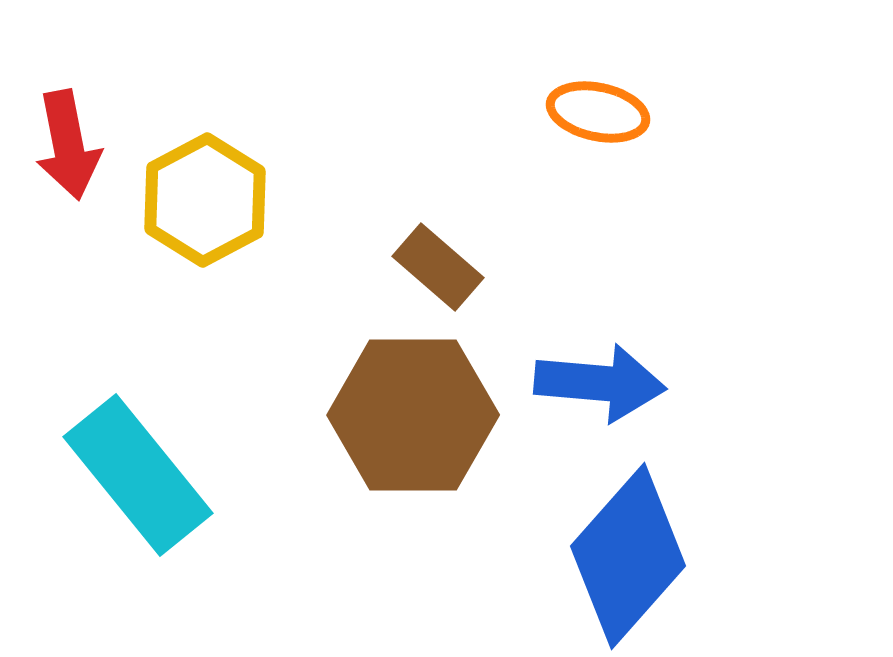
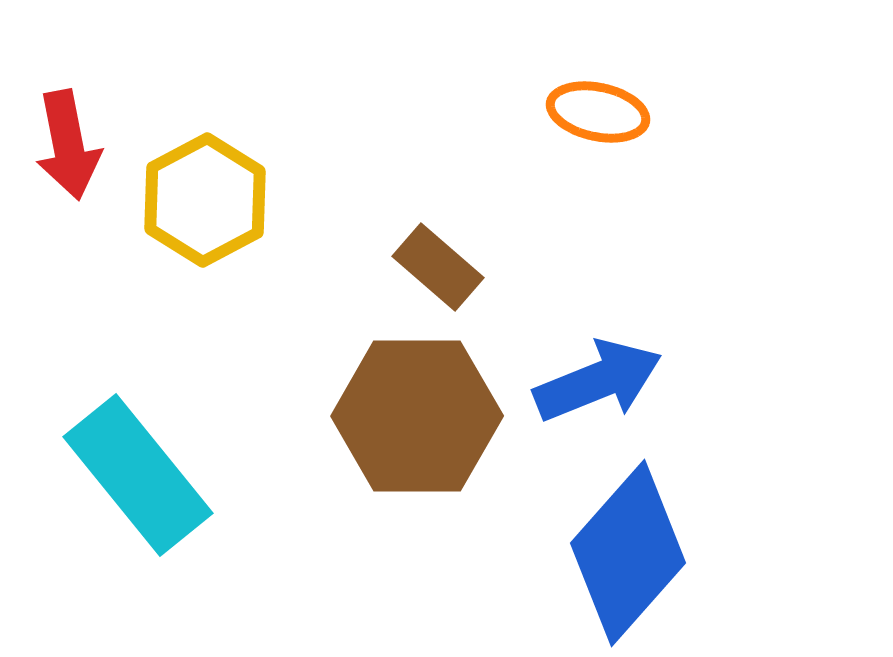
blue arrow: moved 2 px left, 2 px up; rotated 27 degrees counterclockwise
brown hexagon: moved 4 px right, 1 px down
blue diamond: moved 3 px up
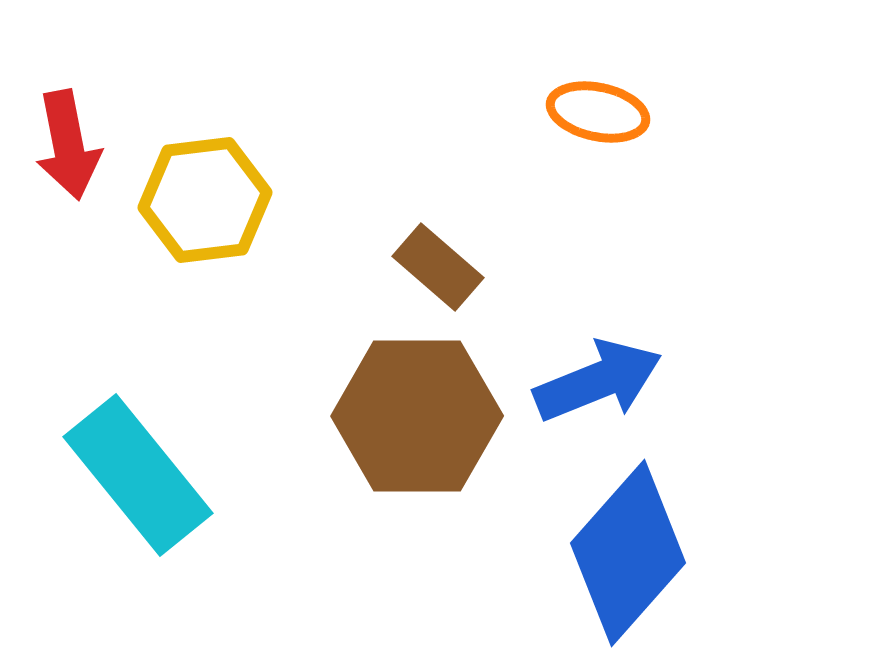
yellow hexagon: rotated 21 degrees clockwise
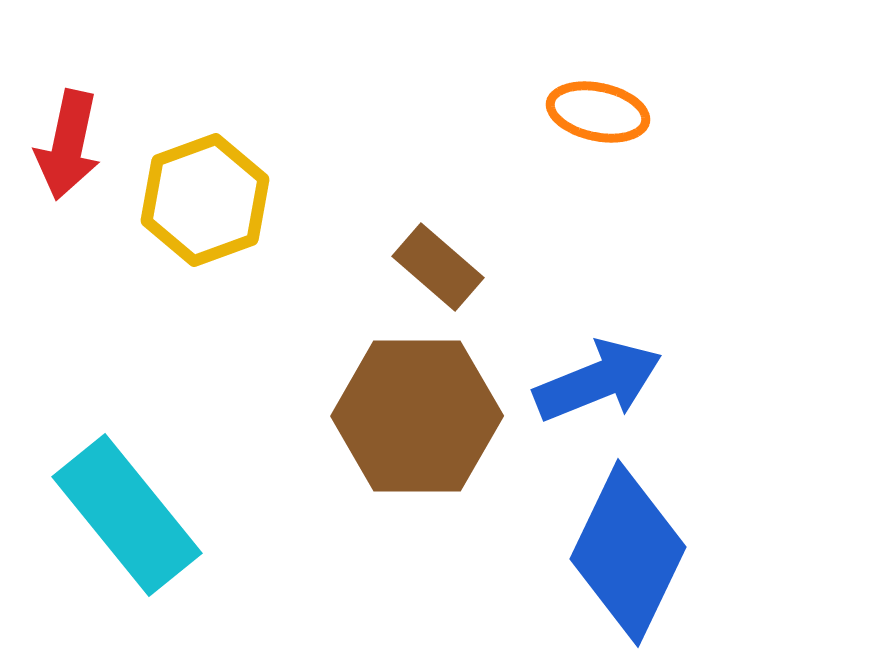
red arrow: rotated 23 degrees clockwise
yellow hexagon: rotated 13 degrees counterclockwise
cyan rectangle: moved 11 px left, 40 px down
blue diamond: rotated 16 degrees counterclockwise
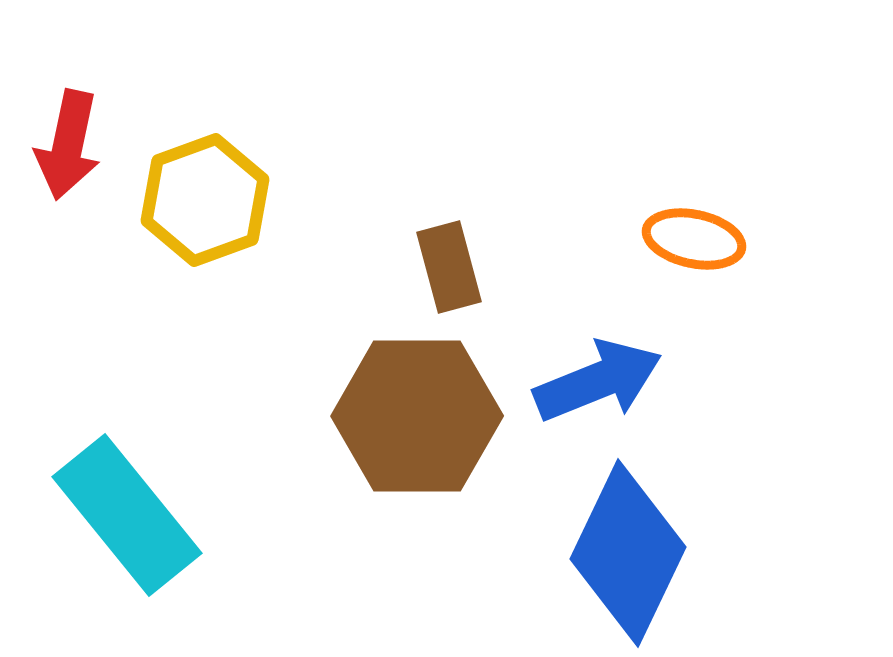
orange ellipse: moved 96 px right, 127 px down
brown rectangle: moved 11 px right; rotated 34 degrees clockwise
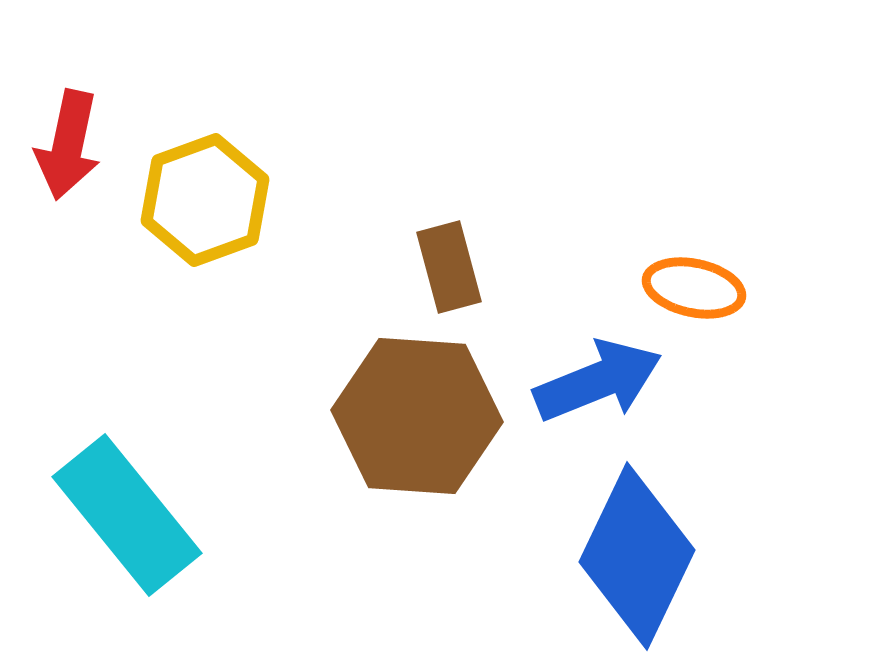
orange ellipse: moved 49 px down
brown hexagon: rotated 4 degrees clockwise
blue diamond: moved 9 px right, 3 px down
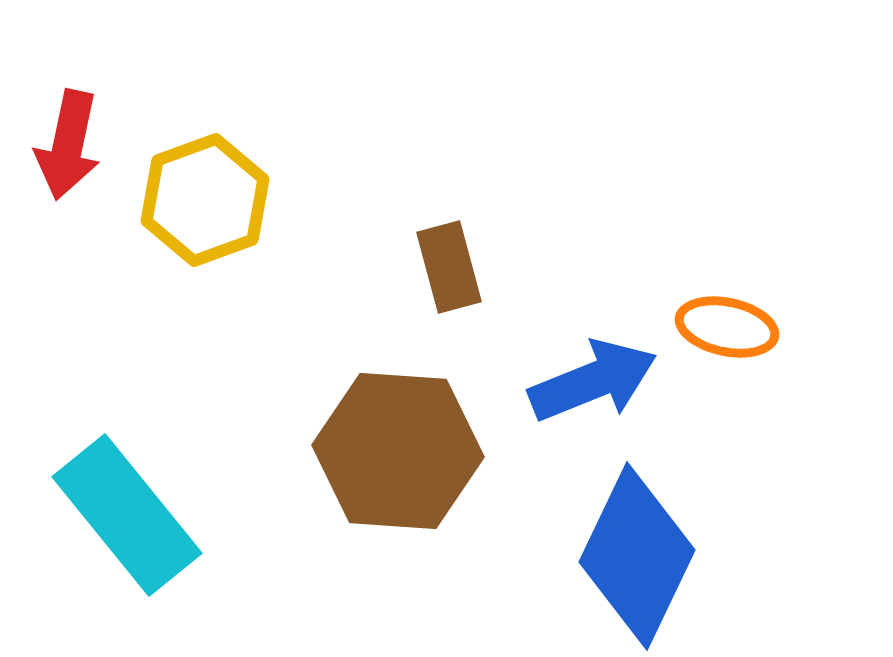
orange ellipse: moved 33 px right, 39 px down
blue arrow: moved 5 px left
brown hexagon: moved 19 px left, 35 px down
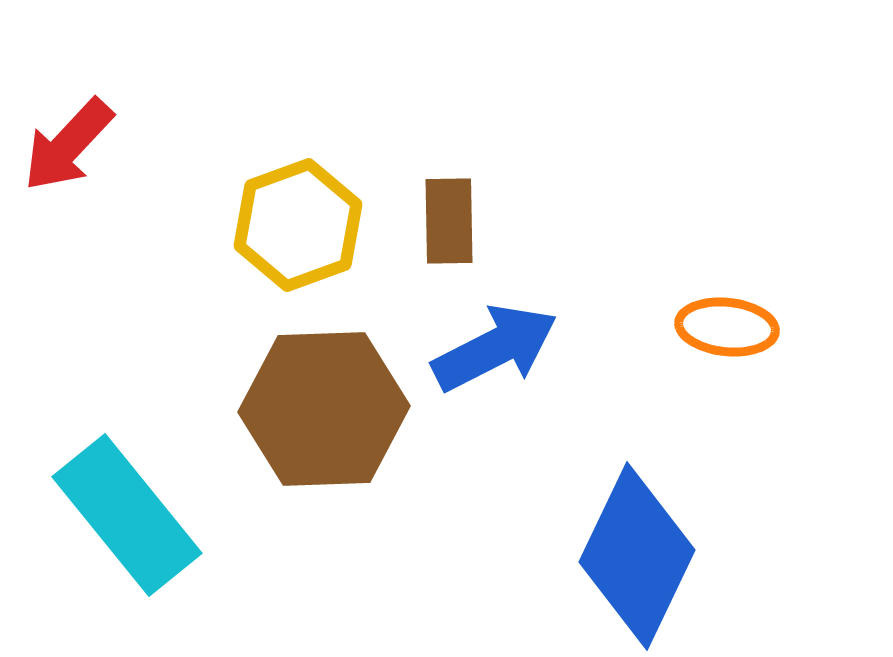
red arrow: rotated 31 degrees clockwise
yellow hexagon: moved 93 px right, 25 px down
brown rectangle: moved 46 px up; rotated 14 degrees clockwise
orange ellipse: rotated 6 degrees counterclockwise
blue arrow: moved 98 px left, 33 px up; rotated 5 degrees counterclockwise
brown hexagon: moved 74 px left, 42 px up; rotated 6 degrees counterclockwise
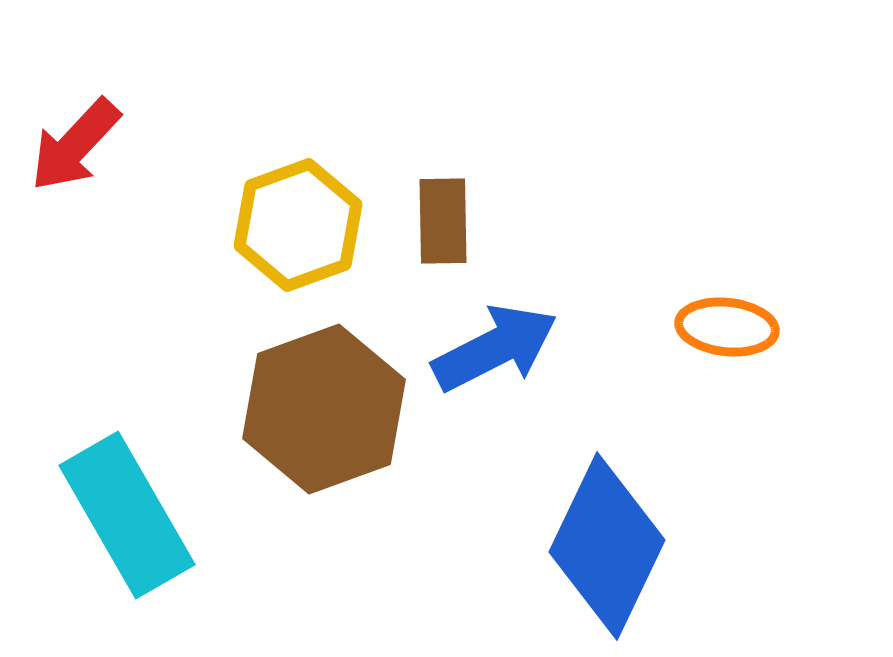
red arrow: moved 7 px right
brown rectangle: moved 6 px left
brown hexagon: rotated 18 degrees counterclockwise
cyan rectangle: rotated 9 degrees clockwise
blue diamond: moved 30 px left, 10 px up
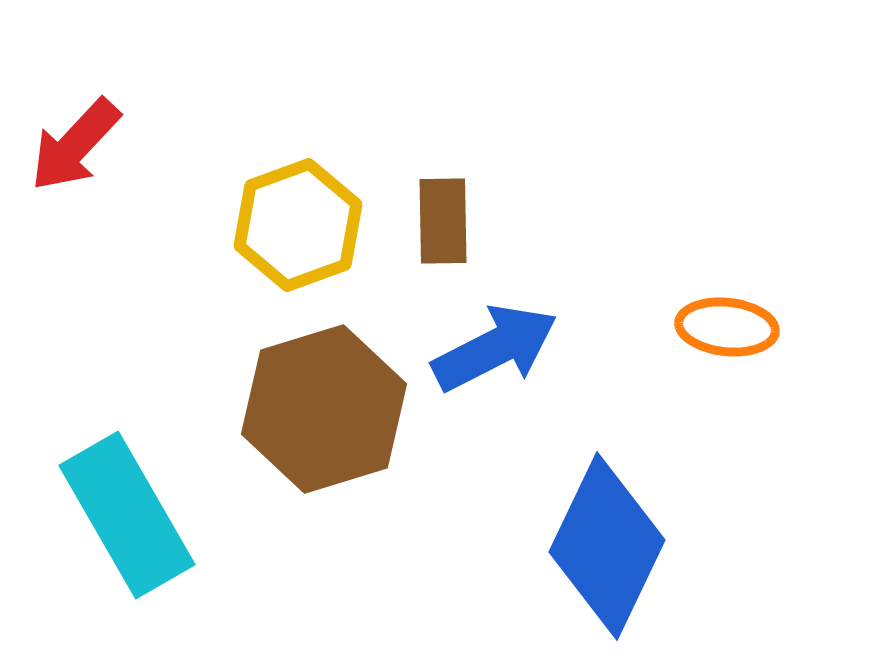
brown hexagon: rotated 3 degrees clockwise
